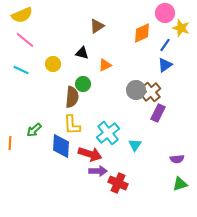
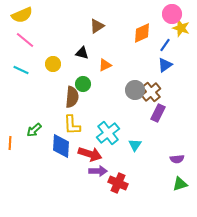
pink circle: moved 7 px right, 1 px down
gray circle: moved 1 px left
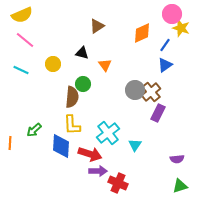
orange triangle: rotated 40 degrees counterclockwise
green triangle: moved 2 px down
